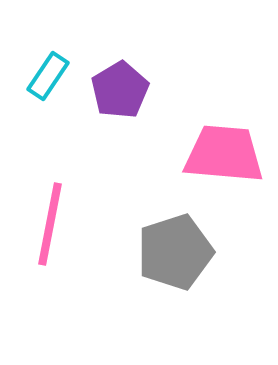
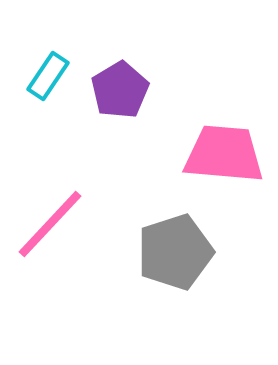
pink line: rotated 32 degrees clockwise
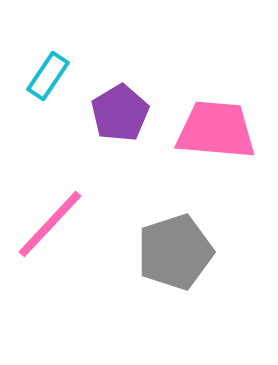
purple pentagon: moved 23 px down
pink trapezoid: moved 8 px left, 24 px up
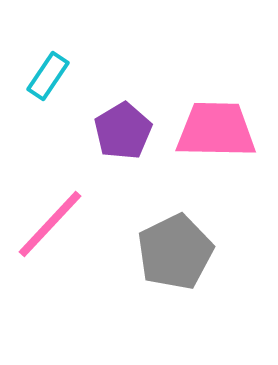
purple pentagon: moved 3 px right, 18 px down
pink trapezoid: rotated 4 degrees counterclockwise
gray pentagon: rotated 8 degrees counterclockwise
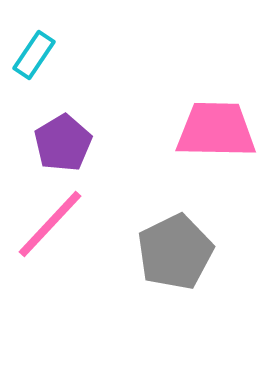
cyan rectangle: moved 14 px left, 21 px up
purple pentagon: moved 60 px left, 12 px down
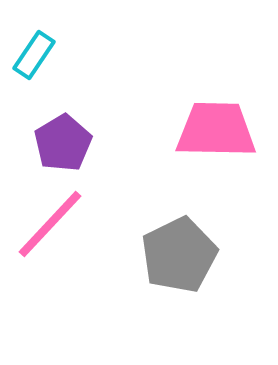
gray pentagon: moved 4 px right, 3 px down
